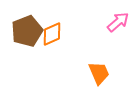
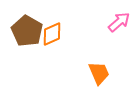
pink arrow: moved 1 px right
brown pentagon: rotated 20 degrees counterclockwise
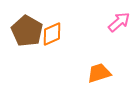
orange trapezoid: rotated 85 degrees counterclockwise
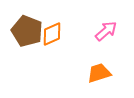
pink arrow: moved 13 px left, 9 px down
brown pentagon: rotated 8 degrees counterclockwise
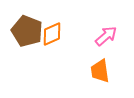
pink arrow: moved 5 px down
orange trapezoid: moved 1 px right, 2 px up; rotated 80 degrees counterclockwise
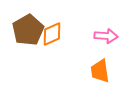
brown pentagon: moved 1 px right, 1 px up; rotated 20 degrees clockwise
pink arrow: rotated 45 degrees clockwise
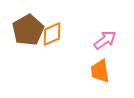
pink arrow: moved 1 px left, 4 px down; rotated 40 degrees counterclockwise
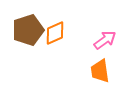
brown pentagon: rotated 12 degrees clockwise
orange diamond: moved 3 px right, 1 px up
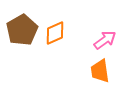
brown pentagon: moved 6 px left; rotated 12 degrees counterclockwise
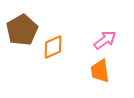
orange diamond: moved 2 px left, 14 px down
